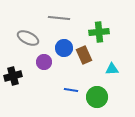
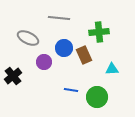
black cross: rotated 24 degrees counterclockwise
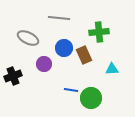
purple circle: moved 2 px down
black cross: rotated 18 degrees clockwise
green circle: moved 6 px left, 1 px down
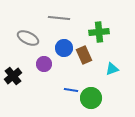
cyan triangle: rotated 16 degrees counterclockwise
black cross: rotated 18 degrees counterclockwise
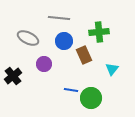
blue circle: moved 7 px up
cyan triangle: rotated 32 degrees counterclockwise
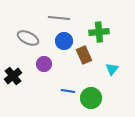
blue line: moved 3 px left, 1 px down
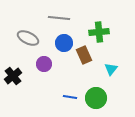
blue circle: moved 2 px down
cyan triangle: moved 1 px left
blue line: moved 2 px right, 6 px down
green circle: moved 5 px right
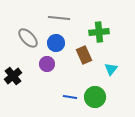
gray ellipse: rotated 20 degrees clockwise
blue circle: moved 8 px left
purple circle: moved 3 px right
green circle: moved 1 px left, 1 px up
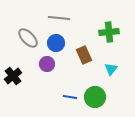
green cross: moved 10 px right
